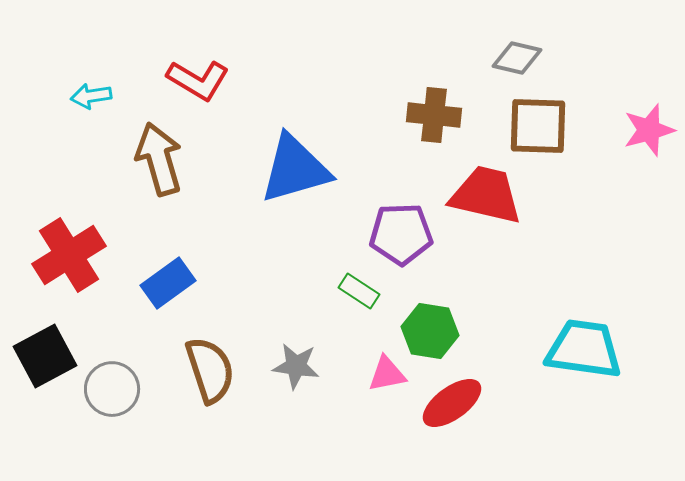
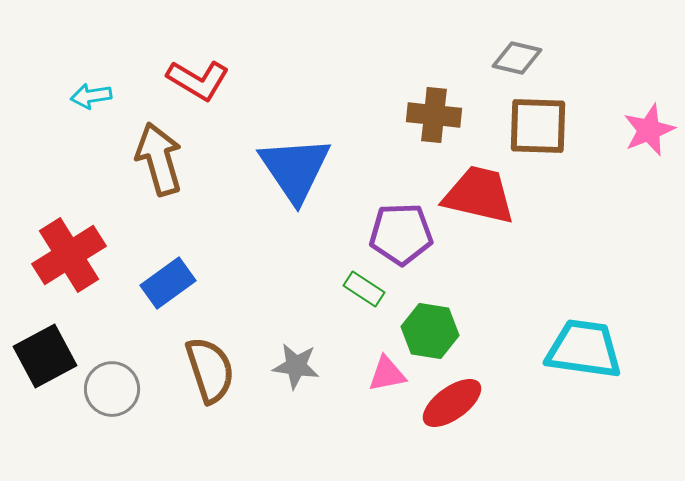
pink star: rotated 6 degrees counterclockwise
blue triangle: rotated 48 degrees counterclockwise
red trapezoid: moved 7 px left
green rectangle: moved 5 px right, 2 px up
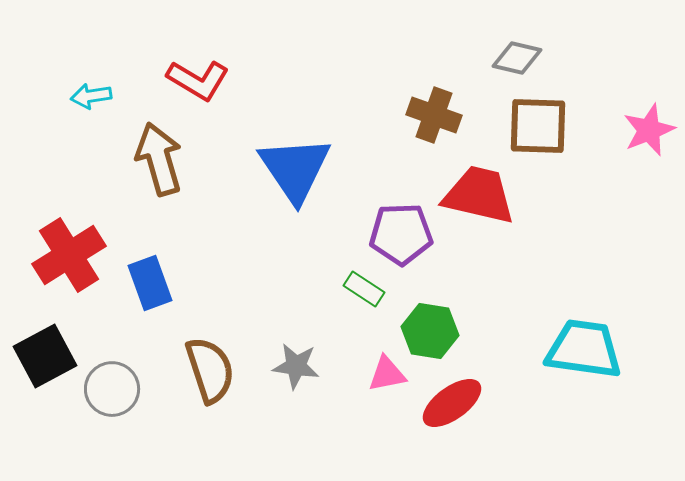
brown cross: rotated 14 degrees clockwise
blue rectangle: moved 18 px left; rotated 74 degrees counterclockwise
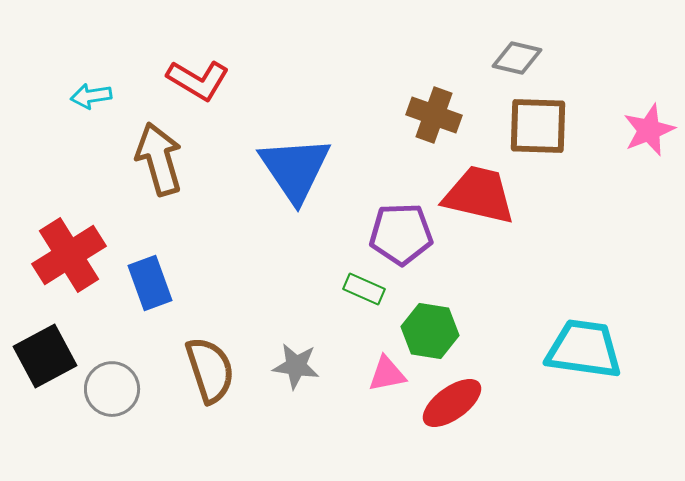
green rectangle: rotated 9 degrees counterclockwise
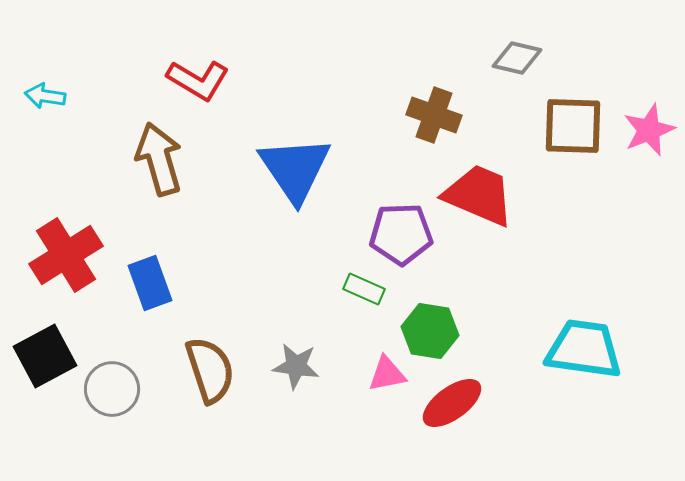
cyan arrow: moved 46 px left; rotated 18 degrees clockwise
brown square: moved 35 px right
red trapezoid: rotated 10 degrees clockwise
red cross: moved 3 px left
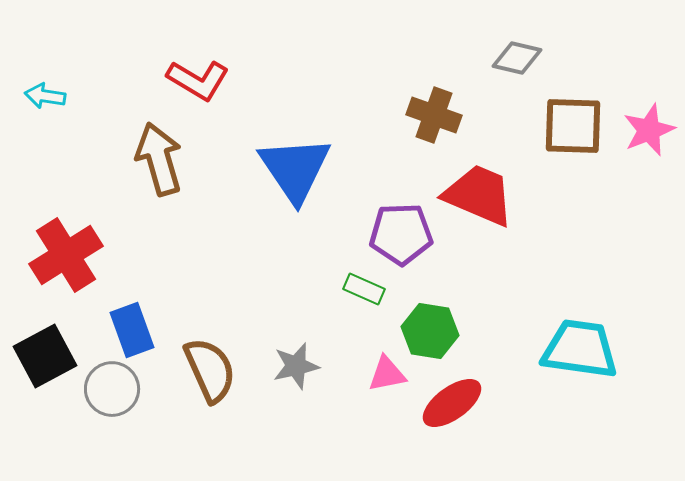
blue rectangle: moved 18 px left, 47 px down
cyan trapezoid: moved 4 px left
gray star: rotated 21 degrees counterclockwise
brown semicircle: rotated 6 degrees counterclockwise
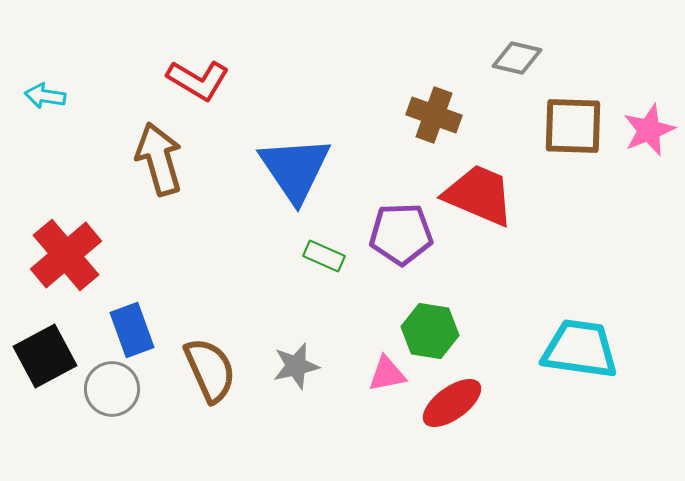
red cross: rotated 8 degrees counterclockwise
green rectangle: moved 40 px left, 33 px up
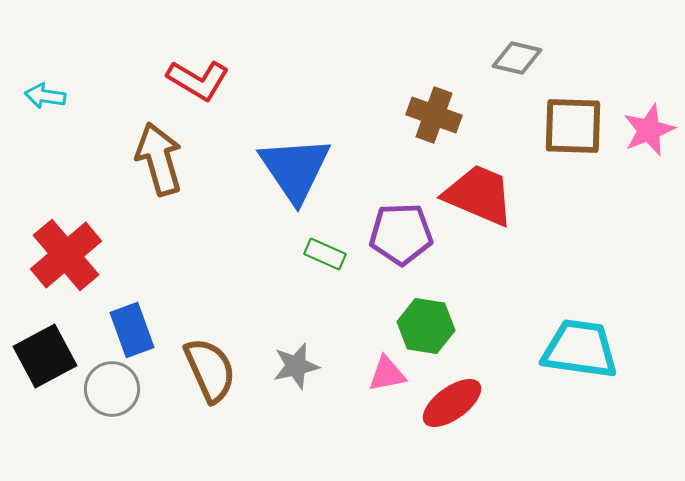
green rectangle: moved 1 px right, 2 px up
green hexagon: moved 4 px left, 5 px up
